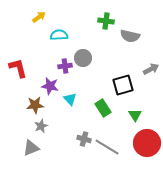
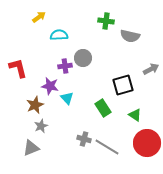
cyan triangle: moved 3 px left, 1 px up
brown star: rotated 18 degrees counterclockwise
green triangle: rotated 24 degrees counterclockwise
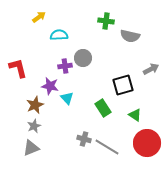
gray star: moved 7 px left
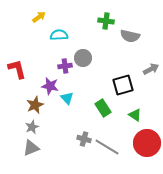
red L-shape: moved 1 px left, 1 px down
gray star: moved 2 px left, 1 px down
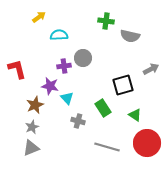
purple cross: moved 1 px left
gray cross: moved 6 px left, 18 px up
gray line: rotated 15 degrees counterclockwise
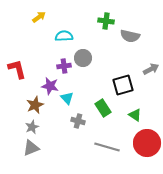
cyan semicircle: moved 5 px right, 1 px down
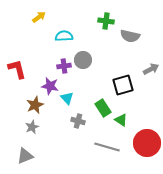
gray circle: moved 2 px down
green triangle: moved 14 px left, 5 px down
gray triangle: moved 6 px left, 8 px down
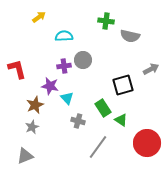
gray line: moved 9 px left; rotated 70 degrees counterclockwise
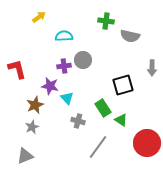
gray arrow: moved 1 px right, 1 px up; rotated 119 degrees clockwise
